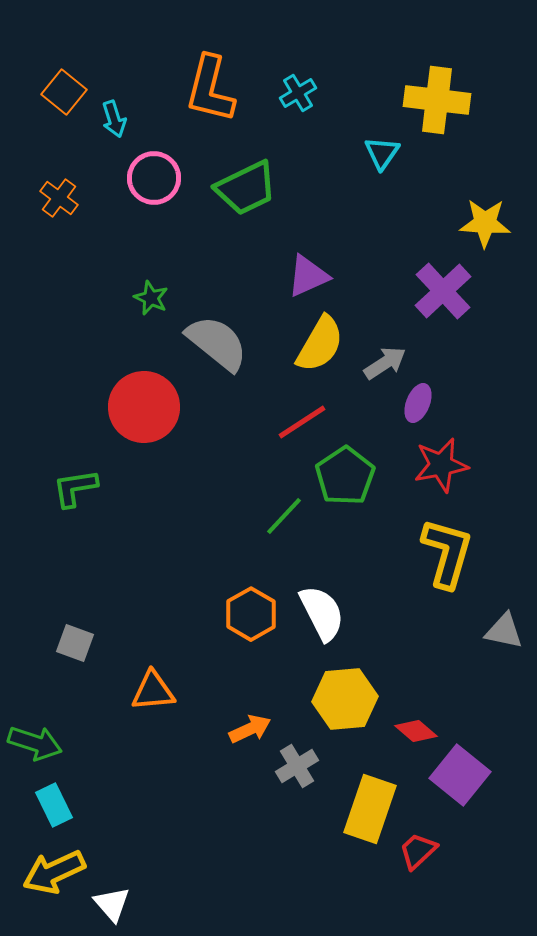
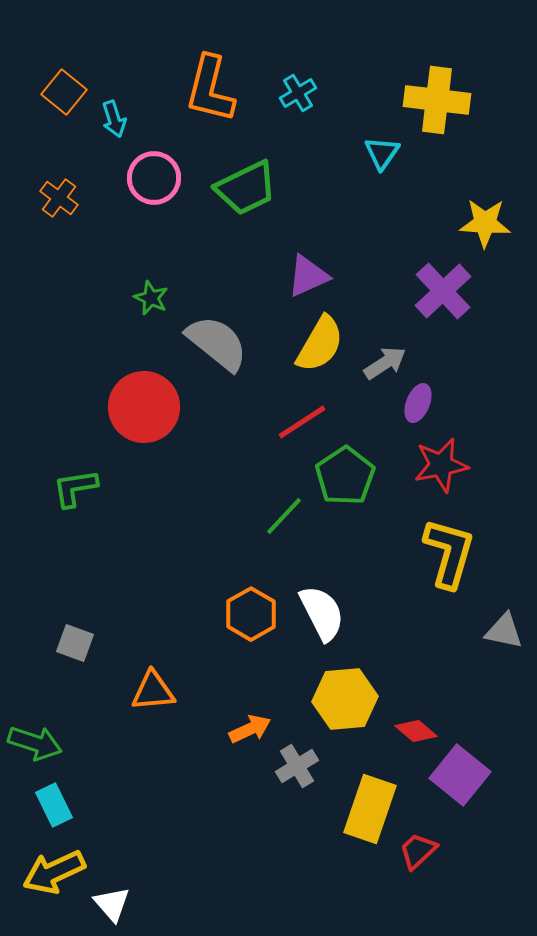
yellow L-shape: moved 2 px right
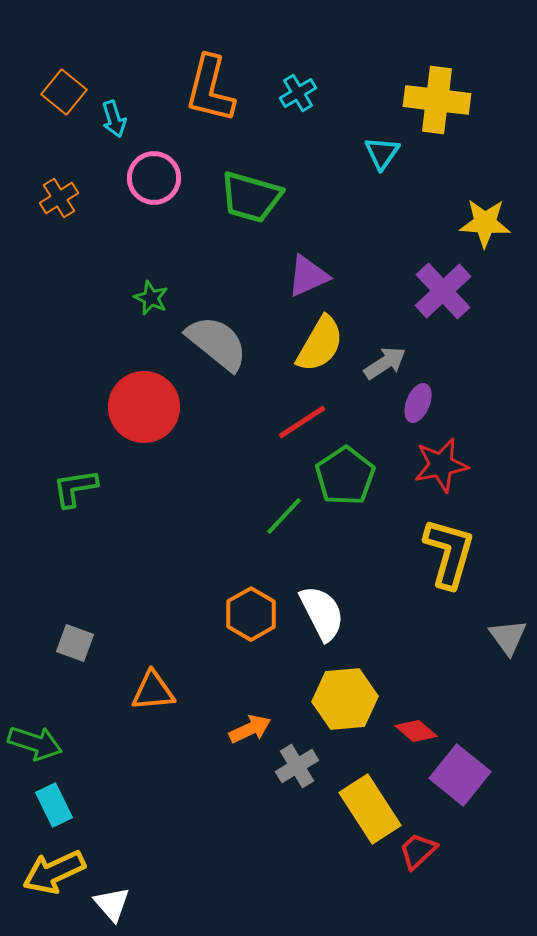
green trapezoid: moved 5 px right, 9 px down; rotated 42 degrees clockwise
orange cross: rotated 21 degrees clockwise
gray triangle: moved 4 px right, 6 px down; rotated 42 degrees clockwise
yellow rectangle: rotated 52 degrees counterclockwise
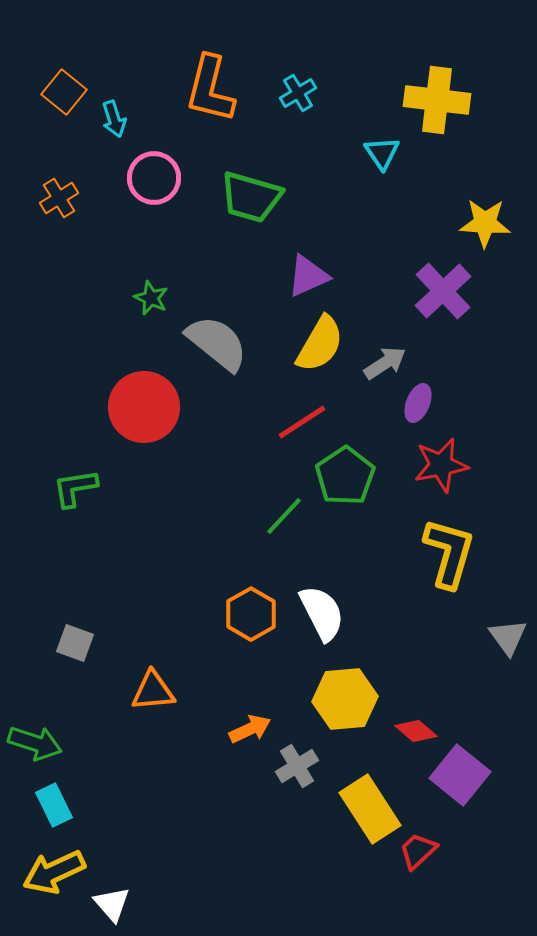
cyan triangle: rotated 9 degrees counterclockwise
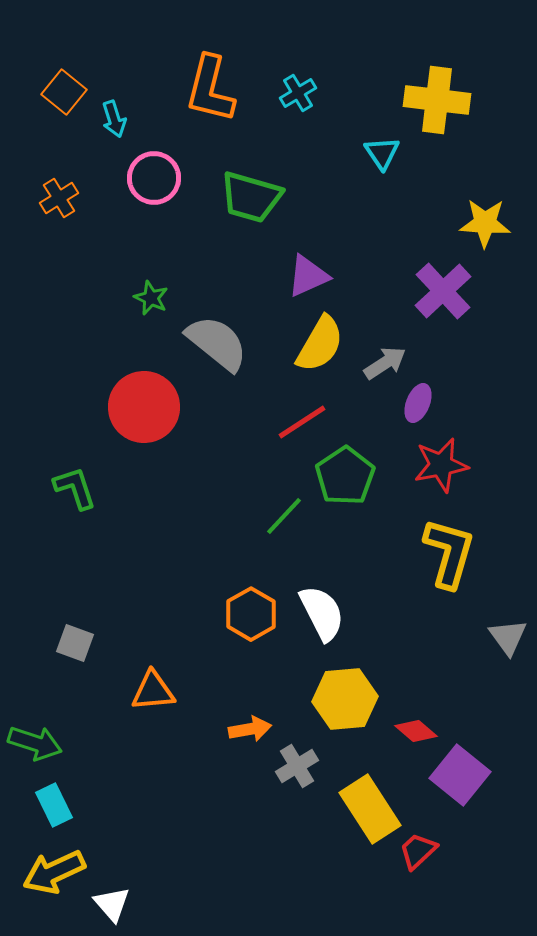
green L-shape: rotated 81 degrees clockwise
orange arrow: rotated 15 degrees clockwise
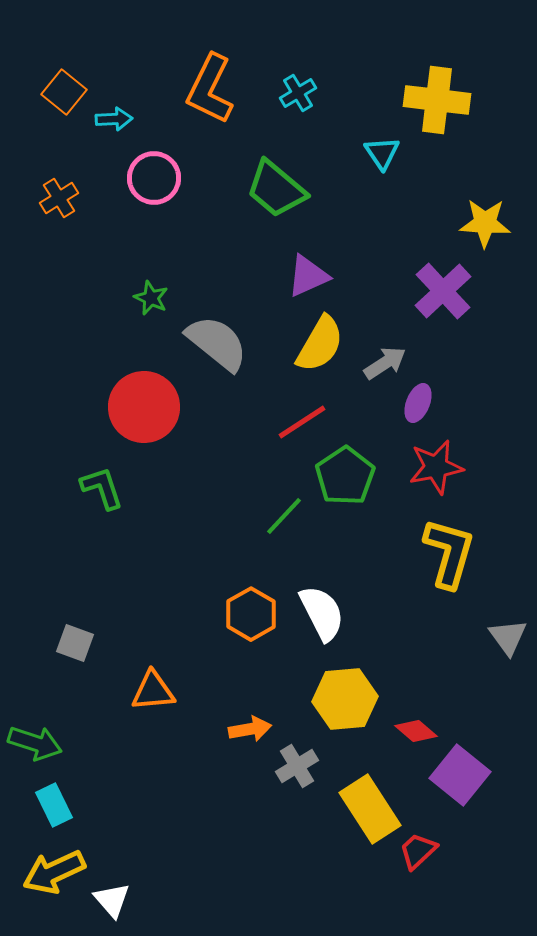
orange L-shape: rotated 12 degrees clockwise
cyan arrow: rotated 75 degrees counterclockwise
green trapezoid: moved 25 px right, 8 px up; rotated 24 degrees clockwise
red star: moved 5 px left, 2 px down
green L-shape: moved 27 px right
white triangle: moved 4 px up
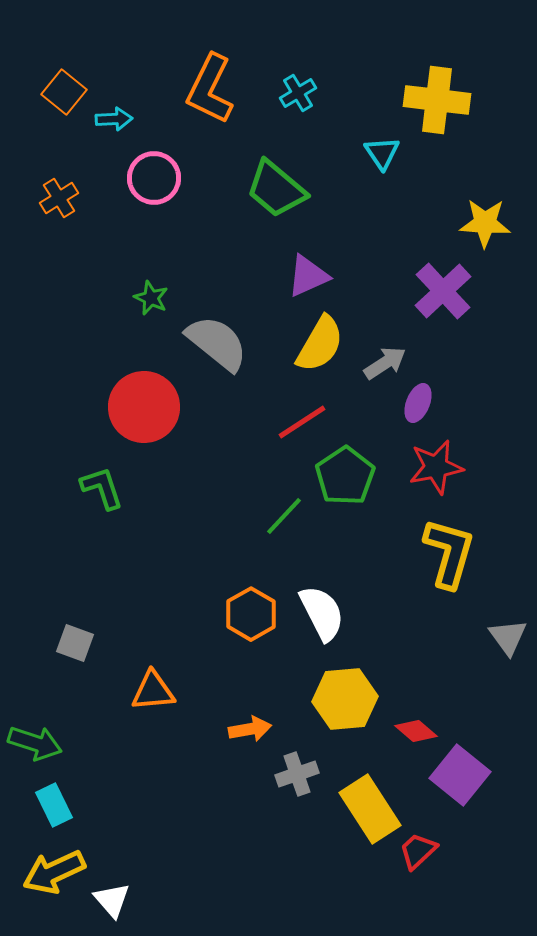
gray cross: moved 8 px down; rotated 12 degrees clockwise
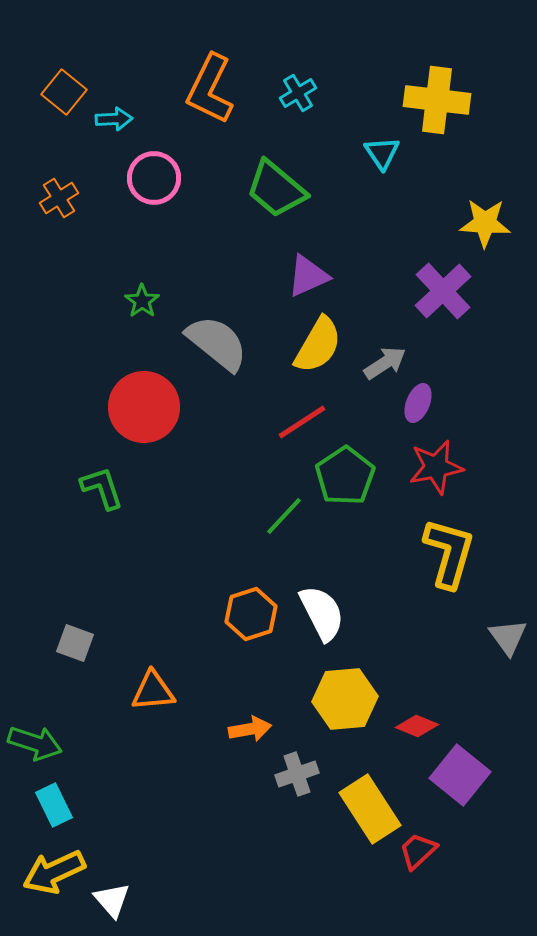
green star: moved 9 px left, 3 px down; rotated 12 degrees clockwise
yellow semicircle: moved 2 px left, 1 px down
orange hexagon: rotated 12 degrees clockwise
red diamond: moved 1 px right, 5 px up; rotated 18 degrees counterclockwise
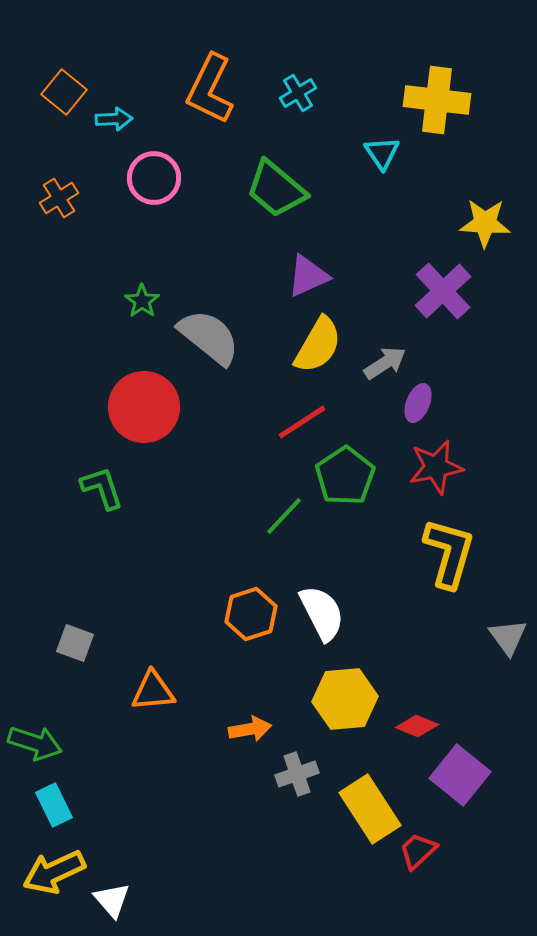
gray semicircle: moved 8 px left, 6 px up
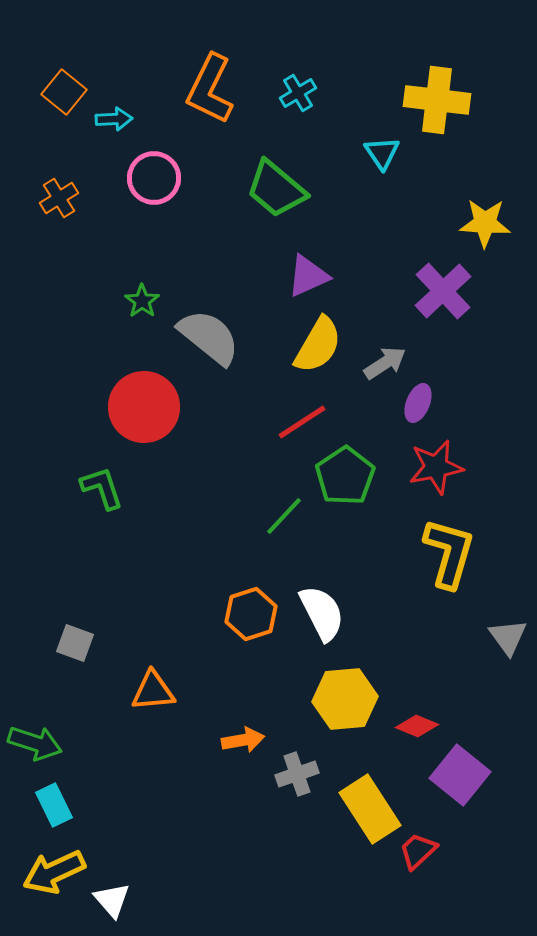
orange arrow: moved 7 px left, 11 px down
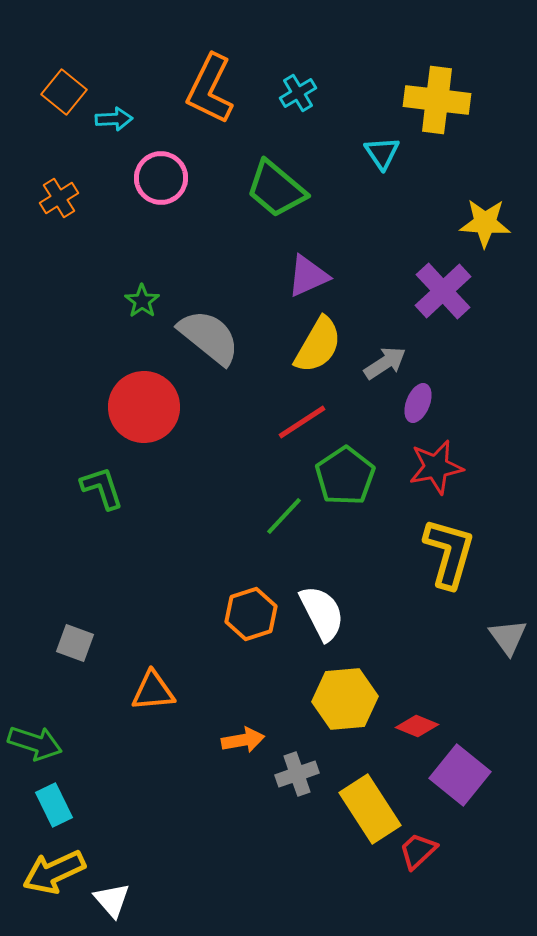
pink circle: moved 7 px right
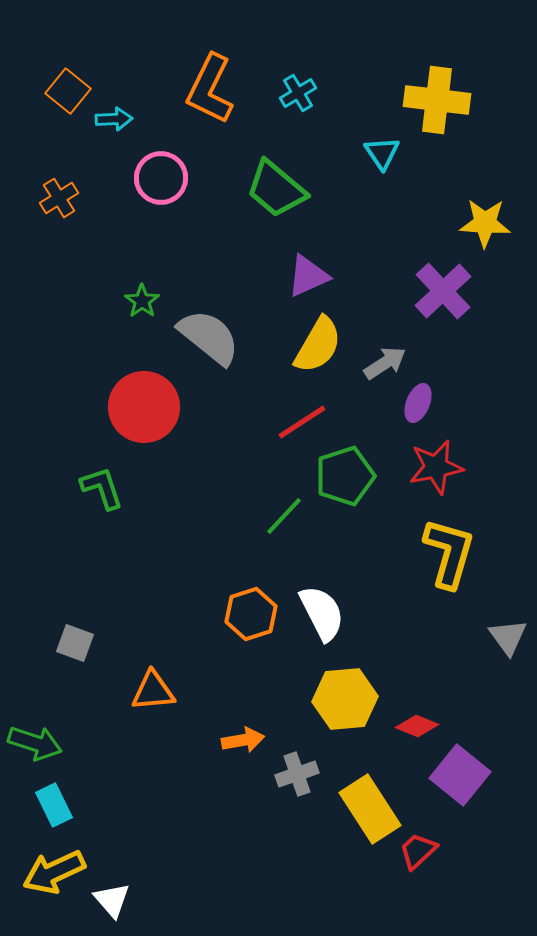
orange square: moved 4 px right, 1 px up
green pentagon: rotated 16 degrees clockwise
